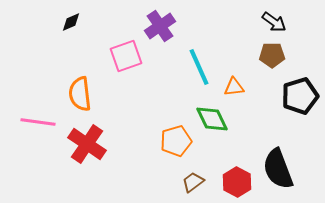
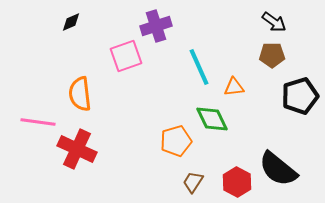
purple cross: moved 4 px left; rotated 16 degrees clockwise
red cross: moved 10 px left, 5 px down; rotated 9 degrees counterclockwise
black semicircle: rotated 30 degrees counterclockwise
brown trapezoid: rotated 20 degrees counterclockwise
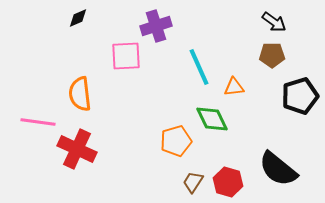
black diamond: moved 7 px right, 4 px up
pink square: rotated 16 degrees clockwise
red hexagon: moved 9 px left; rotated 12 degrees counterclockwise
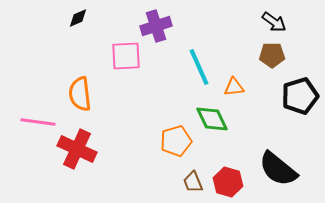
brown trapezoid: rotated 55 degrees counterclockwise
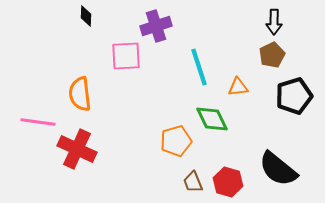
black diamond: moved 8 px right, 2 px up; rotated 65 degrees counterclockwise
black arrow: rotated 55 degrees clockwise
brown pentagon: rotated 25 degrees counterclockwise
cyan line: rotated 6 degrees clockwise
orange triangle: moved 4 px right
black pentagon: moved 6 px left
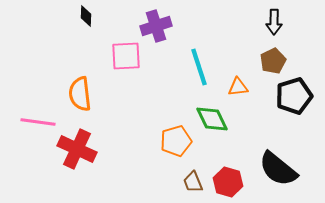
brown pentagon: moved 1 px right, 6 px down
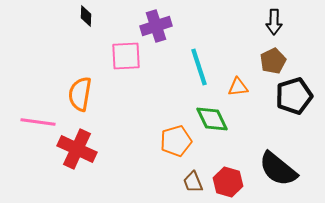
orange semicircle: rotated 16 degrees clockwise
